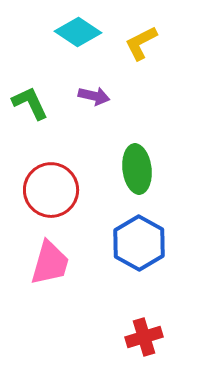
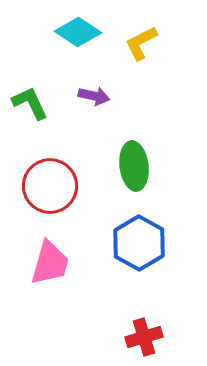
green ellipse: moved 3 px left, 3 px up
red circle: moved 1 px left, 4 px up
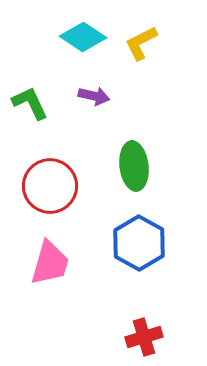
cyan diamond: moved 5 px right, 5 px down
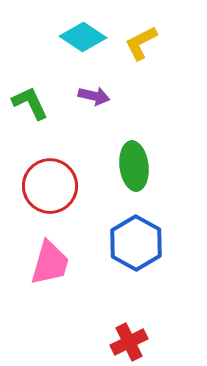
blue hexagon: moved 3 px left
red cross: moved 15 px left, 5 px down; rotated 9 degrees counterclockwise
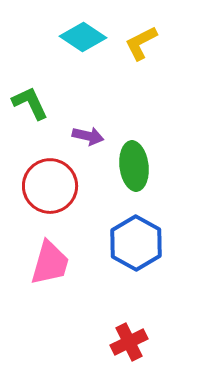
purple arrow: moved 6 px left, 40 px down
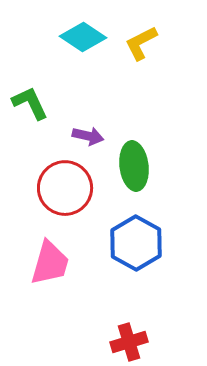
red circle: moved 15 px right, 2 px down
red cross: rotated 9 degrees clockwise
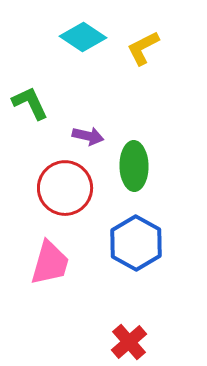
yellow L-shape: moved 2 px right, 5 px down
green ellipse: rotated 6 degrees clockwise
red cross: rotated 24 degrees counterclockwise
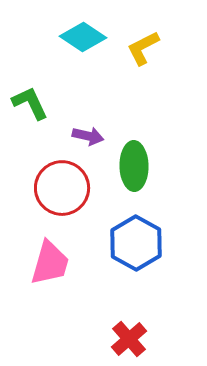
red circle: moved 3 px left
red cross: moved 3 px up
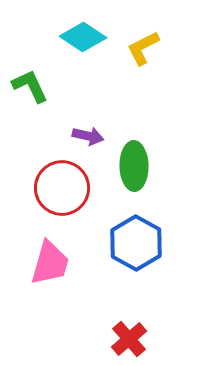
green L-shape: moved 17 px up
